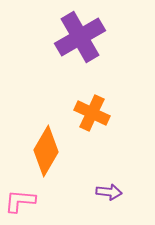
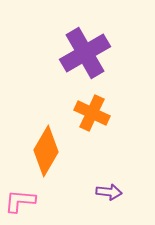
purple cross: moved 5 px right, 16 px down
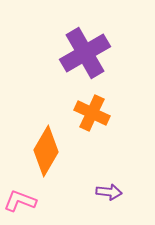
pink L-shape: rotated 16 degrees clockwise
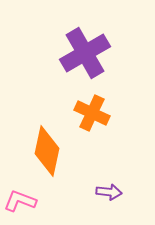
orange diamond: moved 1 px right; rotated 18 degrees counterclockwise
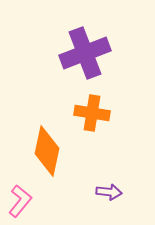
purple cross: rotated 9 degrees clockwise
orange cross: rotated 16 degrees counterclockwise
pink L-shape: rotated 108 degrees clockwise
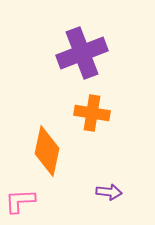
purple cross: moved 3 px left
pink L-shape: rotated 132 degrees counterclockwise
